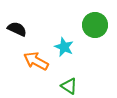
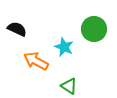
green circle: moved 1 px left, 4 px down
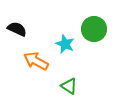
cyan star: moved 1 px right, 3 px up
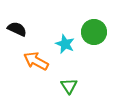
green circle: moved 3 px down
green triangle: rotated 24 degrees clockwise
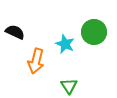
black semicircle: moved 2 px left, 3 px down
orange arrow: rotated 105 degrees counterclockwise
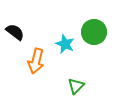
black semicircle: rotated 12 degrees clockwise
green triangle: moved 7 px right; rotated 18 degrees clockwise
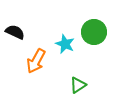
black semicircle: rotated 12 degrees counterclockwise
orange arrow: rotated 15 degrees clockwise
green triangle: moved 2 px right, 1 px up; rotated 12 degrees clockwise
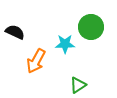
green circle: moved 3 px left, 5 px up
cyan star: rotated 24 degrees counterclockwise
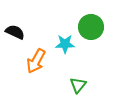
green triangle: rotated 18 degrees counterclockwise
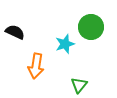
cyan star: rotated 18 degrees counterclockwise
orange arrow: moved 5 px down; rotated 20 degrees counterclockwise
green triangle: moved 1 px right
